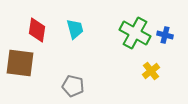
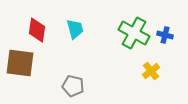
green cross: moved 1 px left
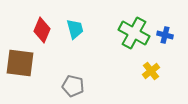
red diamond: moved 5 px right; rotated 15 degrees clockwise
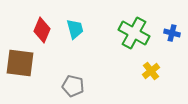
blue cross: moved 7 px right, 2 px up
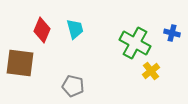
green cross: moved 1 px right, 10 px down
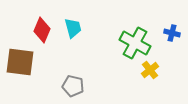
cyan trapezoid: moved 2 px left, 1 px up
brown square: moved 1 px up
yellow cross: moved 1 px left, 1 px up
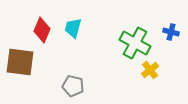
cyan trapezoid: rotated 150 degrees counterclockwise
blue cross: moved 1 px left, 1 px up
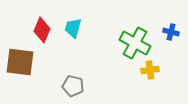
yellow cross: rotated 30 degrees clockwise
